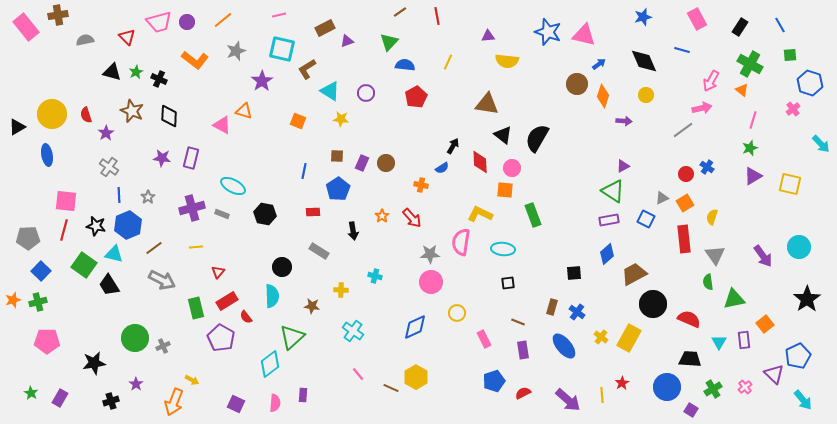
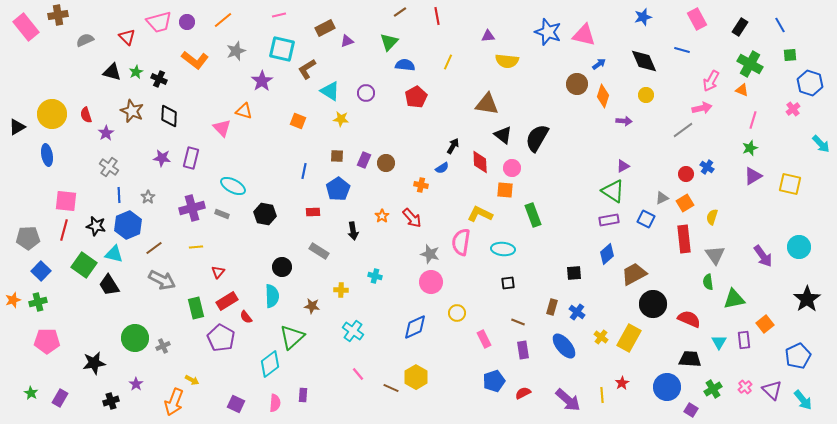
gray semicircle at (85, 40): rotated 12 degrees counterclockwise
orange triangle at (742, 90): rotated 16 degrees counterclockwise
pink triangle at (222, 125): moved 3 px down; rotated 18 degrees clockwise
purple rectangle at (362, 163): moved 2 px right, 3 px up
gray star at (430, 254): rotated 18 degrees clockwise
purple triangle at (774, 374): moved 2 px left, 16 px down
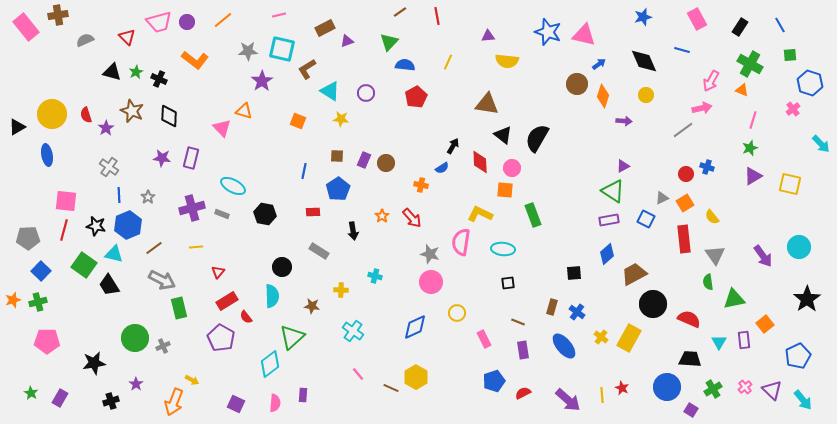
gray star at (236, 51): moved 12 px right; rotated 18 degrees clockwise
purple star at (106, 133): moved 5 px up
blue cross at (707, 167): rotated 16 degrees counterclockwise
yellow semicircle at (712, 217): rotated 56 degrees counterclockwise
green rectangle at (196, 308): moved 17 px left
red star at (622, 383): moved 5 px down; rotated 16 degrees counterclockwise
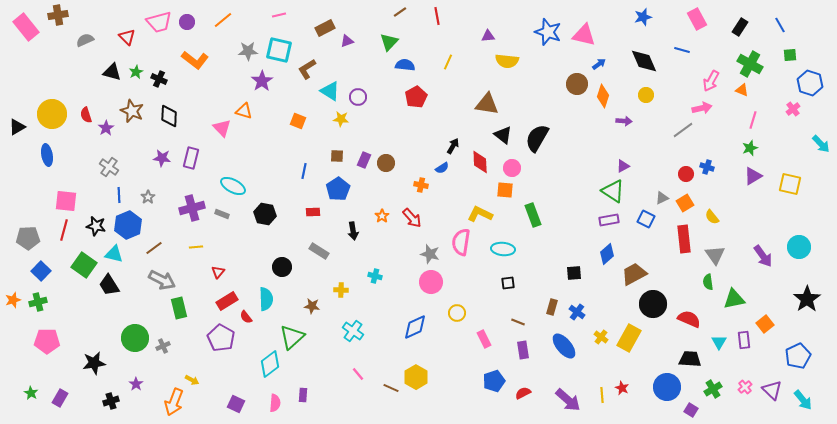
cyan square at (282, 49): moved 3 px left, 1 px down
purple circle at (366, 93): moved 8 px left, 4 px down
cyan semicircle at (272, 296): moved 6 px left, 3 px down
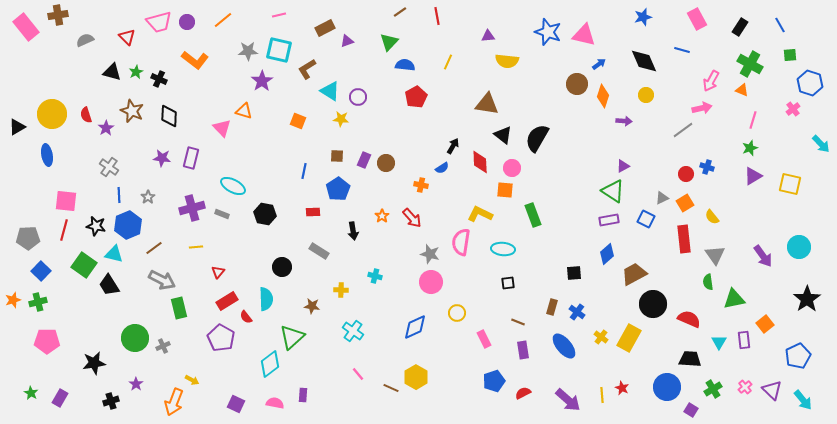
pink semicircle at (275, 403): rotated 84 degrees counterclockwise
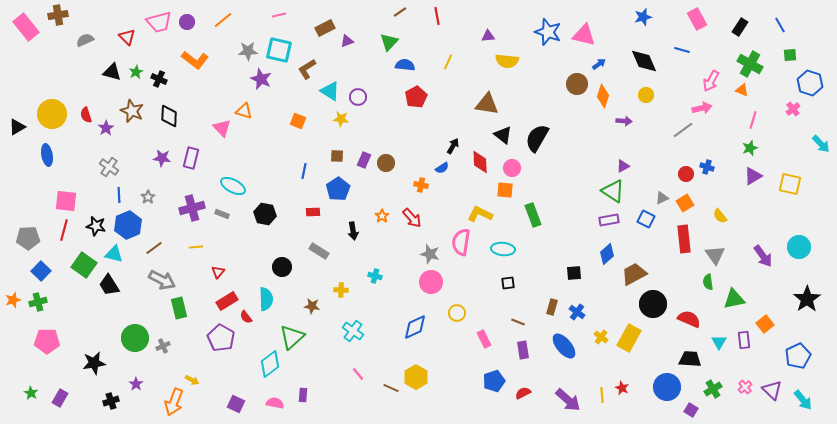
purple star at (262, 81): moved 1 px left, 2 px up; rotated 15 degrees counterclockwise
yellow semicircle at (712, 217): moved 8 px right, 1 px up
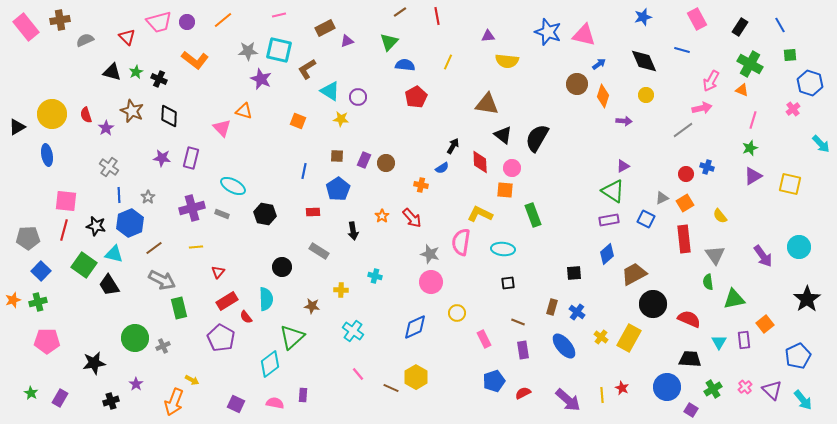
brown cross at (58, 15): moved 2 px right, 5 px down
blue hexagon at (128, 225): moved 2 px right, 2 px up
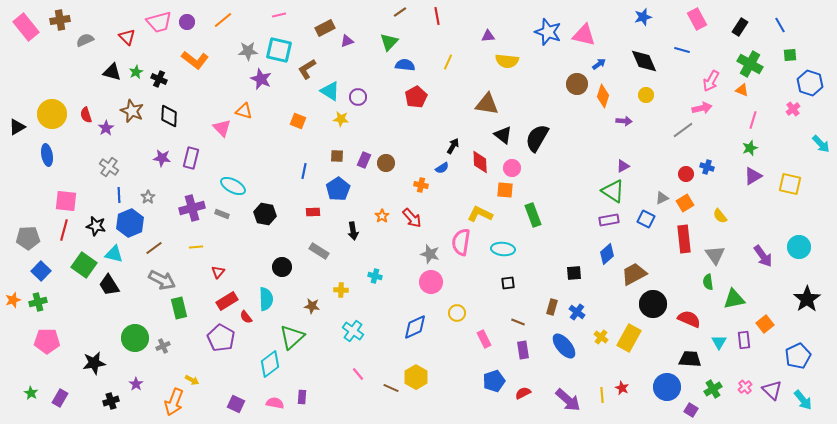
purple rectangle at (303, 395): moved 1 px left, 2 px down
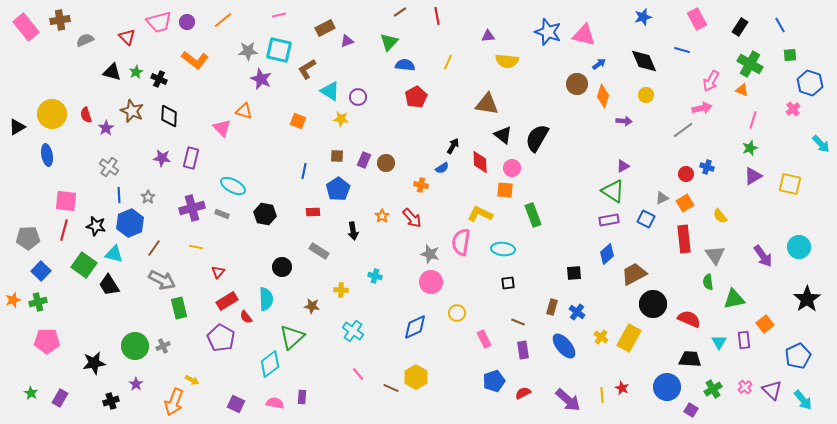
yellow line at (196, 247): rotated 16 degrees clockwise
brown line at (154, 248): rotated 18 degrees counterclockwise
green circle at (135, 338): moved 8 px down
